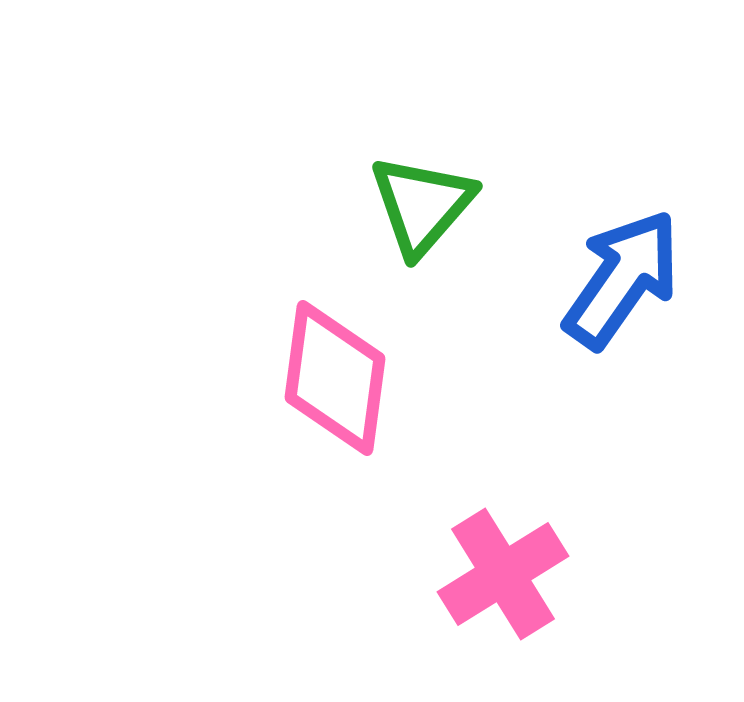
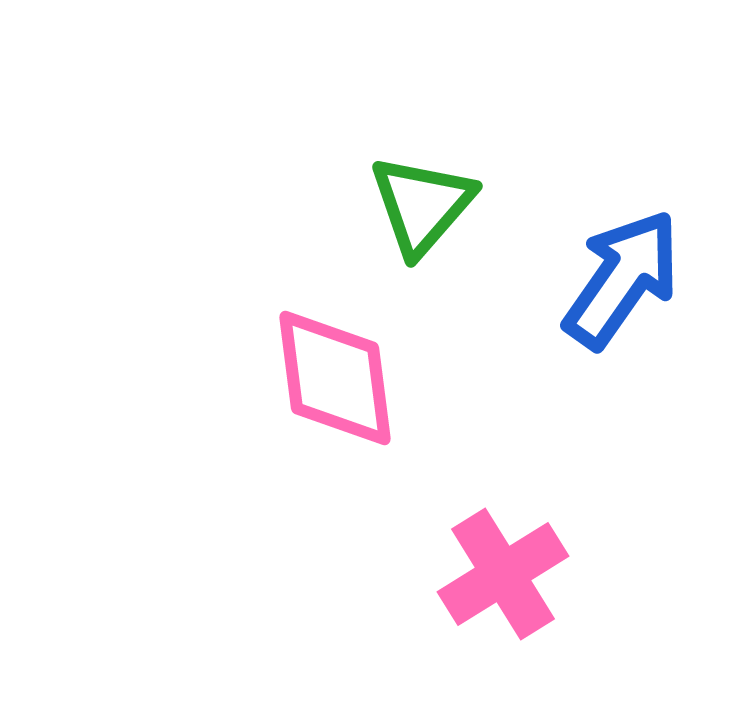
pink diamond: rotated 15 degrees counterclockwise
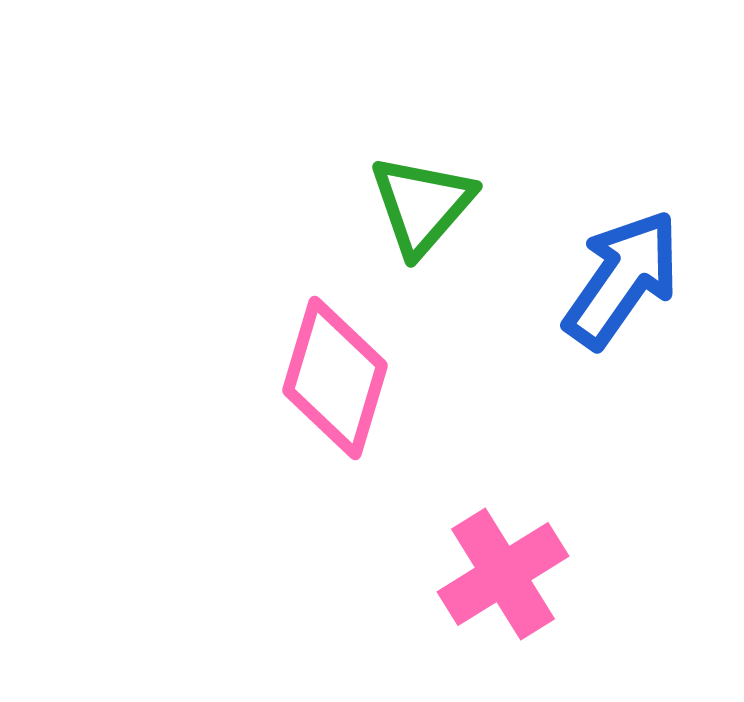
pink diamond: rotated 24 degrees clockwise
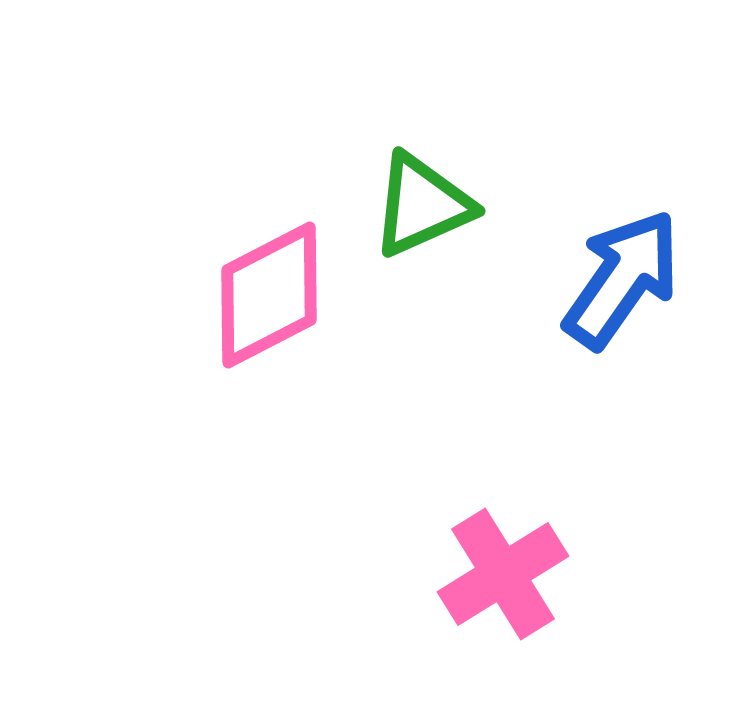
green triangle: rotated 25 degrees clockwise
pink diamond: moved 66 px left, 83 px up; rotated 46 degrees clockwise
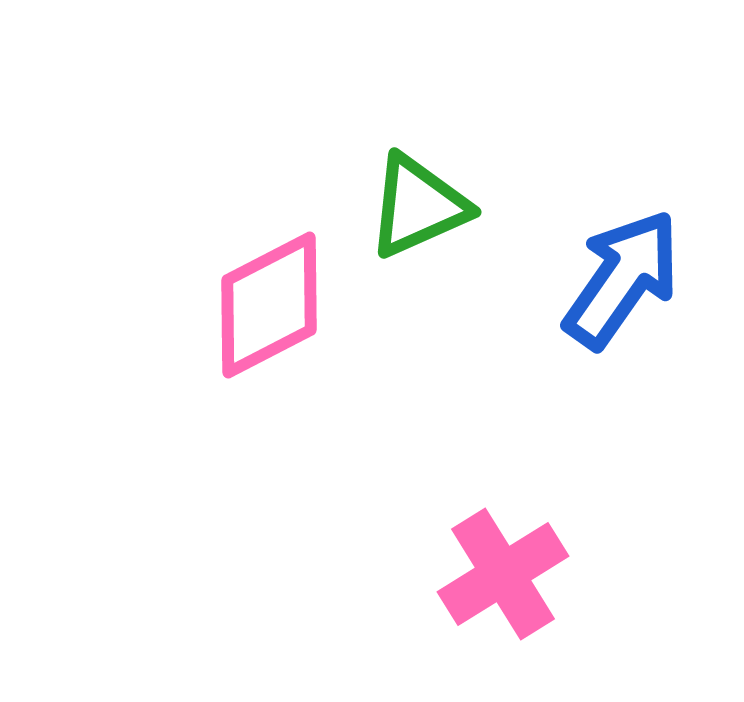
green triangle: moved 4 px left, 1 px down
pink diamond: moved 10 px down
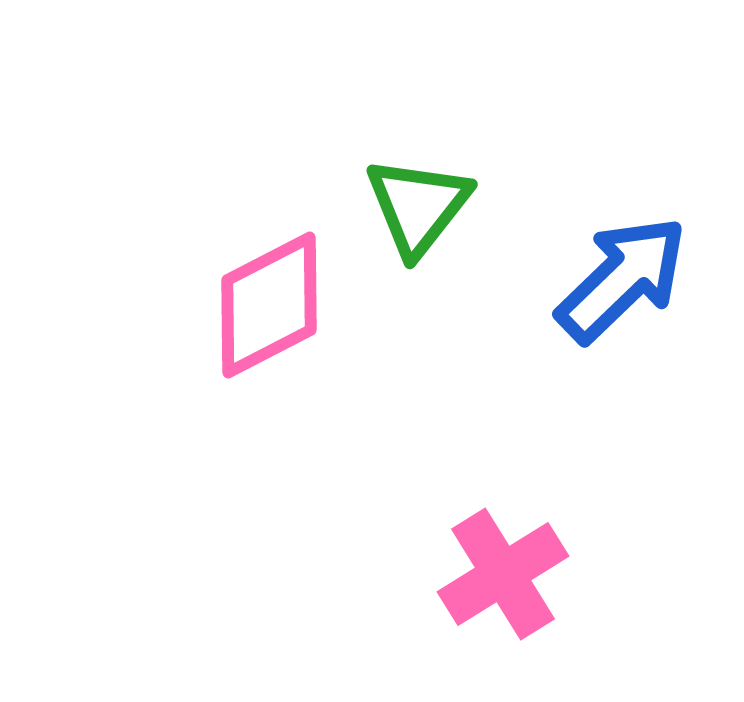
green triangle: rotated 28 degrees counterclockwise
blue arrow: rotated 11 degrees clockwise
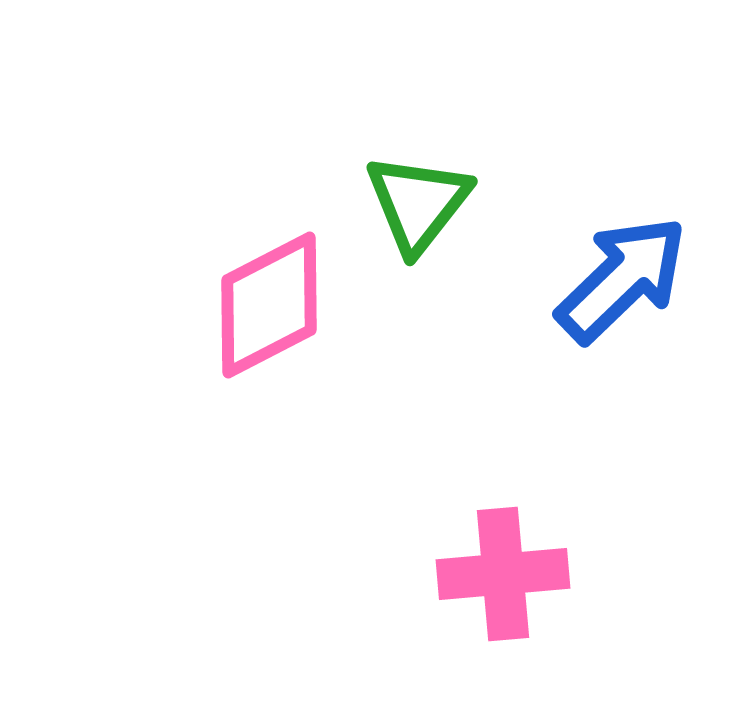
green triangle: moved 3 px up
pink cross: rotated 27 degrees clockwise
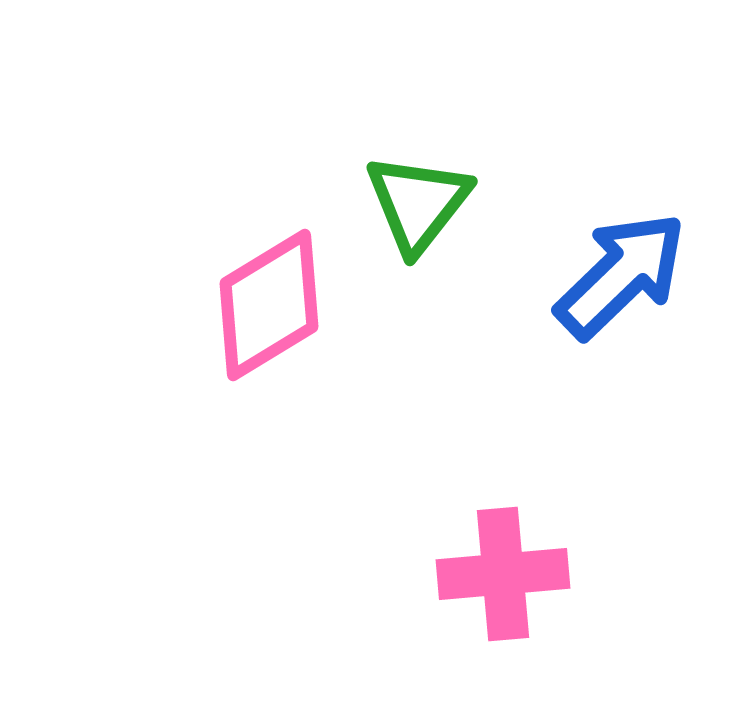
blue arrow: moved 1 px left, 4 px up
pink diamond: rotated 4 degrees counterclockwise
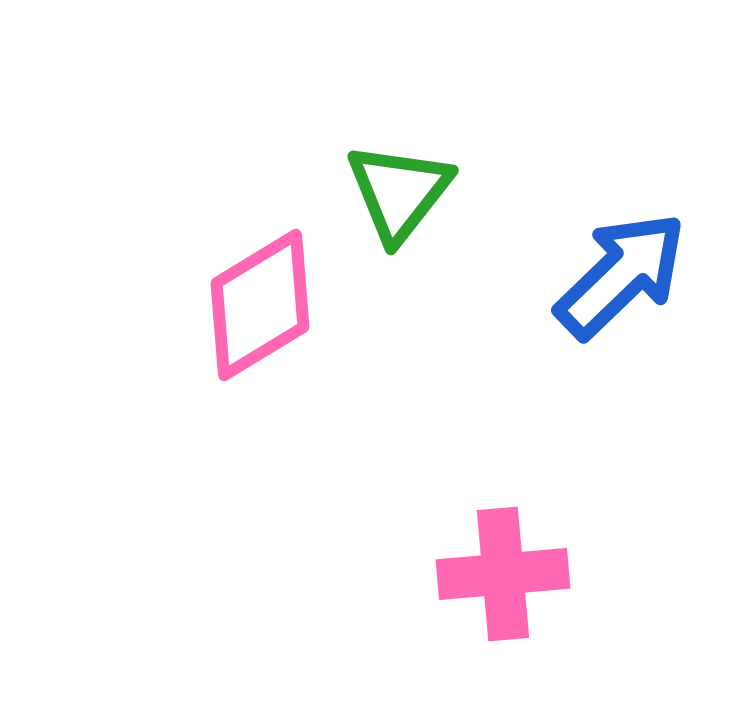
green triangle: moved 19 px left, 11 px up
pink diamond: moved 9 px left
